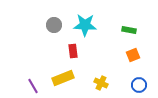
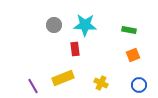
red rectangle: moved 2 px right, 2 px up
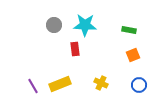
yellow rectangle: moved 3 px left, 6 px down
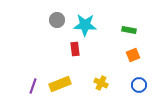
gray circle: moved 3 px right, 5 px up
purple line: rotated 49 degrees clockwise
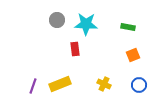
cyan star: moved 1 px right, 1 px up
green rectangle: moved 1 px left, 3 px up
yellow cross: moved 3 px right, 1 px down
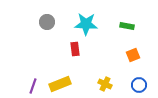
gray circle: moved 10 px left, 2 px down
green rectangle: moved 1 px left, 1 px up
yellow cross: moved 1 px right
